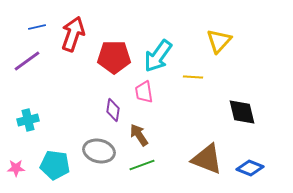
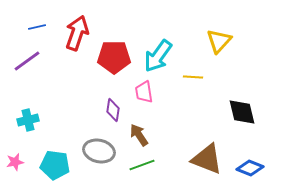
red arrow: moved 4 px right, 1 px up
pink star: moved 1 px left, 6 px up; rotated 12 degrees counterclockwise
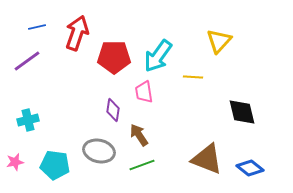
blue diamond: rotated 16 degrees clockwise
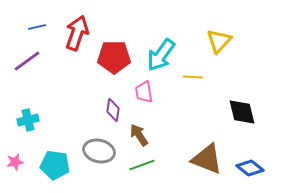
cyan arrow: moved 3 px right, 1 px up
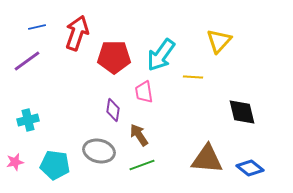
brown triangle: rotated 16 degrees counterclockwise
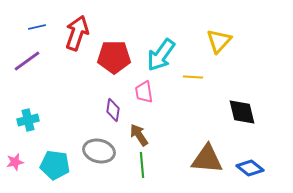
green line: rotated 75 degrees counterclockwise
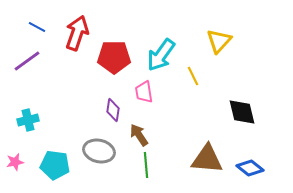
blue line: rotated 42 degrees clockwise
yellow line: moved 1 px up; rotated 60 degrees clockwise
green line: moved 4 px right
